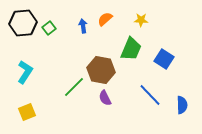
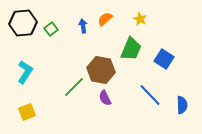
yellow star: moved 1 px left, 1 px up; rotated 24 degrees clockwise
green square: moved 2 px right, 1 px down
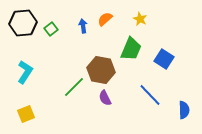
blue semicircle: moved 2 px right, 5 px down
yellow square: moved 1 px left, 2 px down
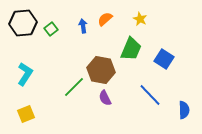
cyan L-shape: moved 2 px down
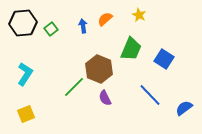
yellow star: moved 1 px left, 4 px up
brown hexagon: moved 2 px left, 1 px up; rotated 12 degrees clockwise
blue semicircle: moved 2 px up; rotated 126 degrees counterclockwise
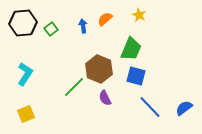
blue square: moved 28 px left, 17 px down; rotated 18 degrees counterclockwise
blue line: moved 12 px down
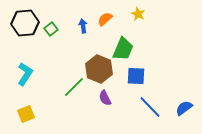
yellow star: moved 1 px left, 1 px up
black hexagon: moved 2 px right
green trapezoid: moved 8 px left
blue square: rotated 12 degrees counterclockwise
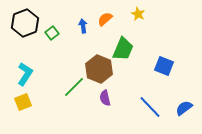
black hexagon: rotated 16 degrees counterclockwise
green square: moved 1 px right, 4 px down
blue square: moved 28 px right, 10 px up; rotated 18 degrees clockwise
purple semicircle: rotated 14 degrees clockwise
yellow square: moved 3 px left, 12 px up
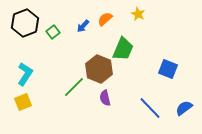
blue arrow: rotated 128 degrees counterclockwise
green square: moved 1 px right, 1 px up
blue square: moved 4 px right, 3 px down
blue line: moved 1 px down
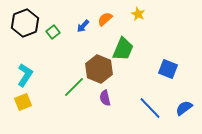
cyan L-shape: moved 1 px down
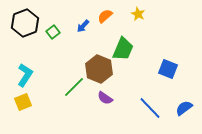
orange semicircle: moved 3 px up
purple semicircle: rotated 42 degrees counterclockwise
